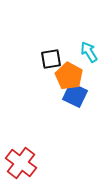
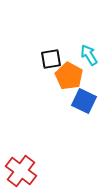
cyan arrow: moved 3 px down
blue square: moved 9 px right, 6 px down
red cross: moved 8 px down
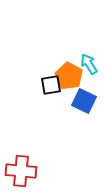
cyan arrow: moved 9 px down
black square: moved 26 px down
red cross: rotated 32 degrees counterclockwise
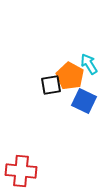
orange pentagon: moved 1 px right
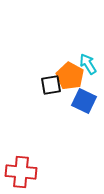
cyan arrow: moved 1 px left
red cross: moved 1 px down
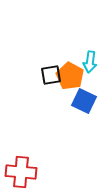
cyan arrow: moved 2 px right, 2 px up; rotated 140 degrees counterclockwise
black square: moved 10 px up
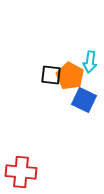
black square: rotated 15 degrees clockwise
blue square: moved 1 px up
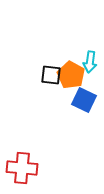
orange pentagon: moved 1 px right, 1 px up
red cross: moved 1 px right, 4 px up
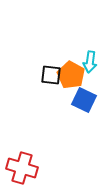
red cross: rotated 12 degrees clockwise
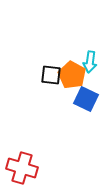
orange pentagon: moved 1 px right
blue square: moved 2 px right, 1 px up
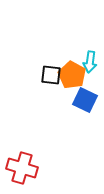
blue square: moved 1 px left, 1 px down
